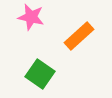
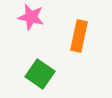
orange rectangle: rotated 36 degrees counterclockwise
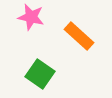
orange rectangle: rotated 60 degrees counterclockwise
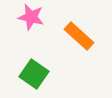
green square: moved 6 px left
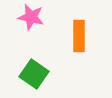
orange rectangle: rotated 48 degrees clockwise
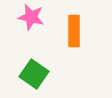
orange rectangle: moved 5 px left, 5 px up
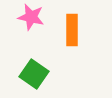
orange rectangle: moved 2 px left, 1 px up
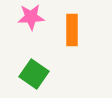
pink star: rotated 16 degrees counterclockwise
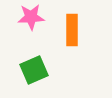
green square: moved 4 px up; rotated 32 degrees clockwise
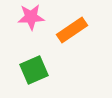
orange rectangle: rotated 56 degrees clockwise
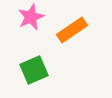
pink star: rotated 20 degrees counterclockwise
